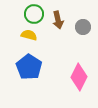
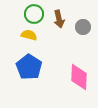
brown arrow: moved 1 px right, 1 px up
pink diamond: rotated 24 degrees counterclockwise
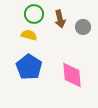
brown arrow: moved 1 px right
pink diamond: moved 7 px left, 2 px up; rotated 8 degrees counterclockwise
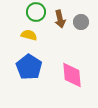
green circle: moved 2 px right, 2 px up
gray circle: moved 2 px left, 5 px up
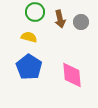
green circle: moved 1 px left
yellow semicircle: moved 2 px down
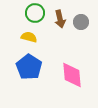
green circle: moved 1 px down
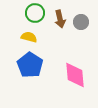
blue pentagon: moved 1 px right, 2 px up
pink diamond: moved 3 px right
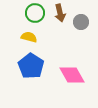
brown arrow: moved 6 px up
blue pentagon: moved 1 px right, 1 px down
pink diamond: moved 3 px left; rotated 24 degrees counterclockwise
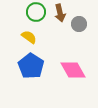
green circle: moved 1 px right, 1 px up
gray circle: moved 2 px left, 2 px down
yellow semicircle: rotated 21 degrees clockwise
pink diamond: moved 1 px right, 5 px up
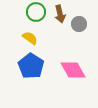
brown arrow: moved 1 px down
yellow semicircle: moved 1 px right, 1 px down
